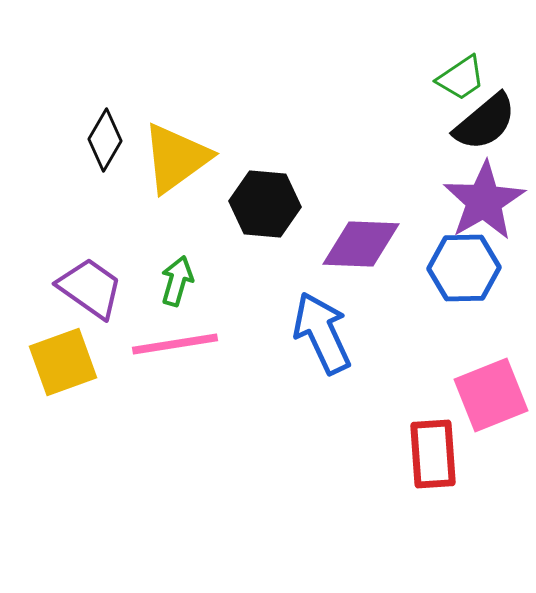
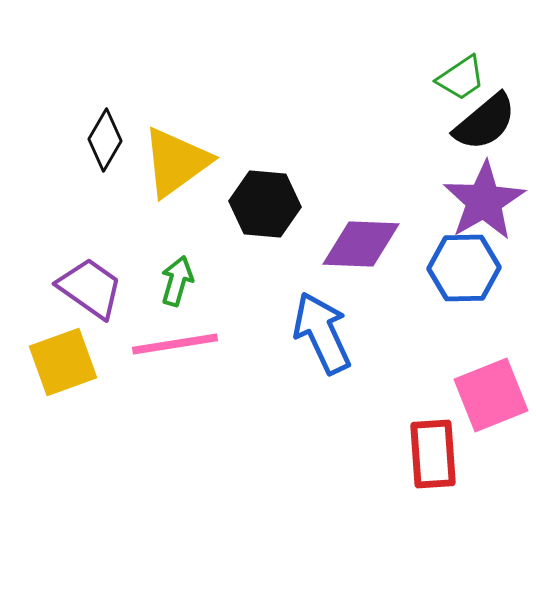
yellow triangle: moved 4 px down
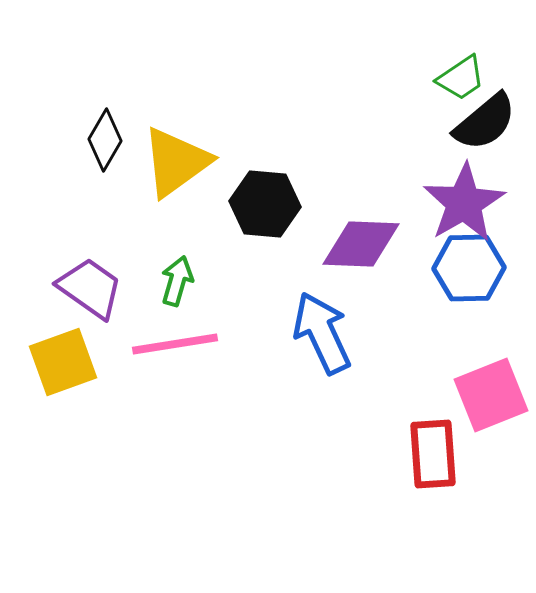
purple star: moved 20 px left, 2 px down
blue hexagon: moved 5 px right
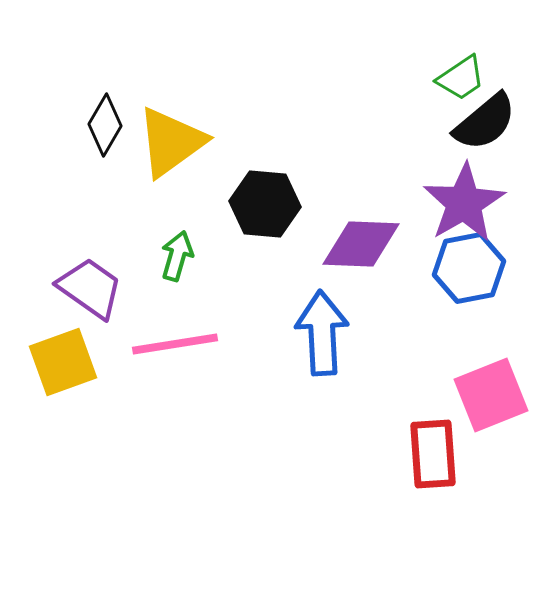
black diamond: moved 15 px up
yellow triangle: moved 5 px left, 20 px up
blue hexagon: rotated 10 degrees counterclockwise
green arrow: moved 25 px up
blue arrow: rotated 22 degrees clockwise
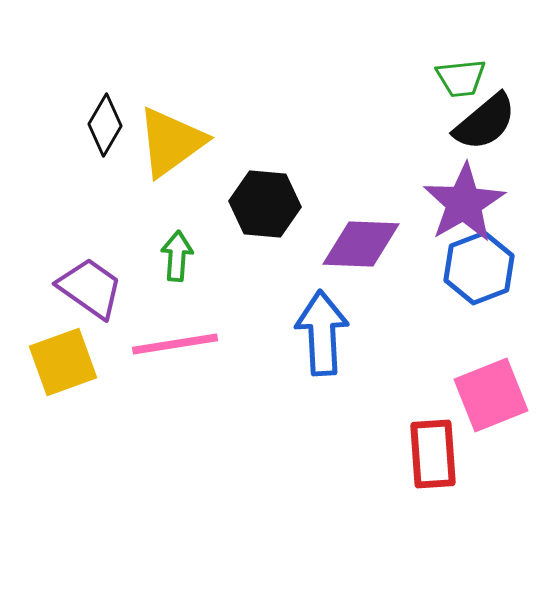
green trapezoid: rotated 28 degrees clockwise
green arrow: rotated 12 degrees counterclockwise
blue hexagon: moved 10 px right; rotated 10 degrees counterclockwise
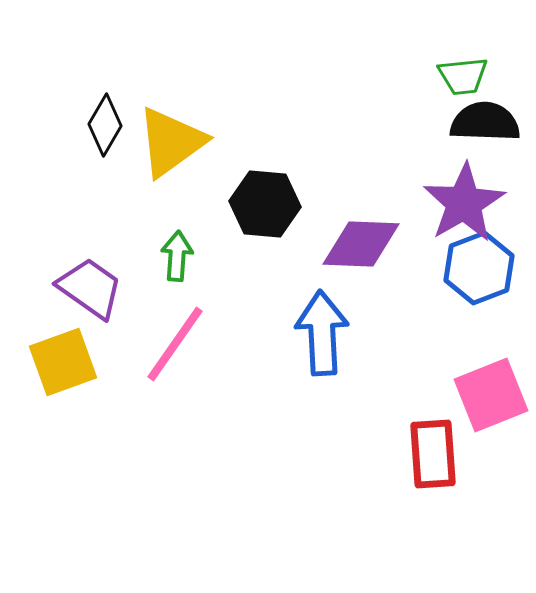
green trapezoid: moved 2 px right, 2 px up
black semicircle: rotated 138 degrees counterclockwise
pink line: rotated 46 degrees counterclockwise
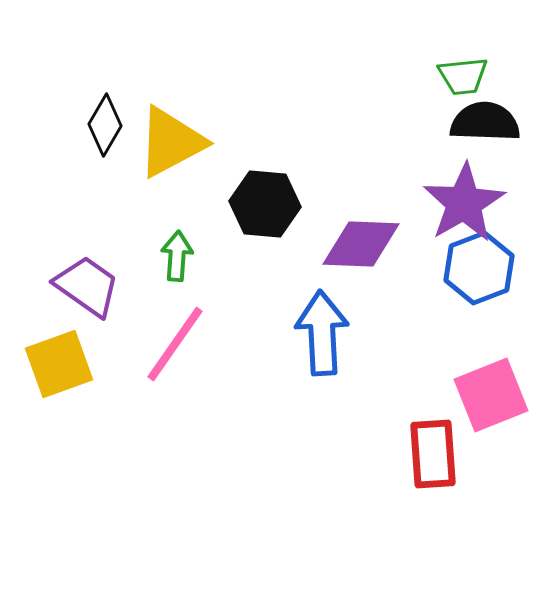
yellow triangle: rotated 8 degrees clockwise
purple trapezoid: moved 3 px left, 2 px up
yellow square: moved 4 px left, 2 px down
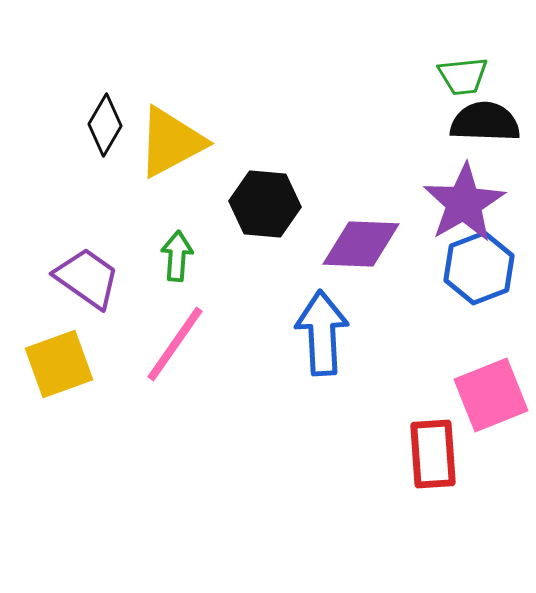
purple trapezoid: moved 8 px up
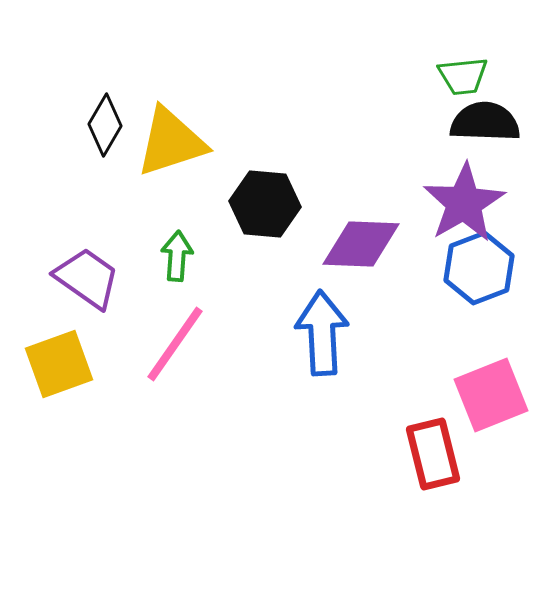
yellow triangle: rotated 10 degrees clockwise
red rectangle: rotated 10 degrees counterclockwise
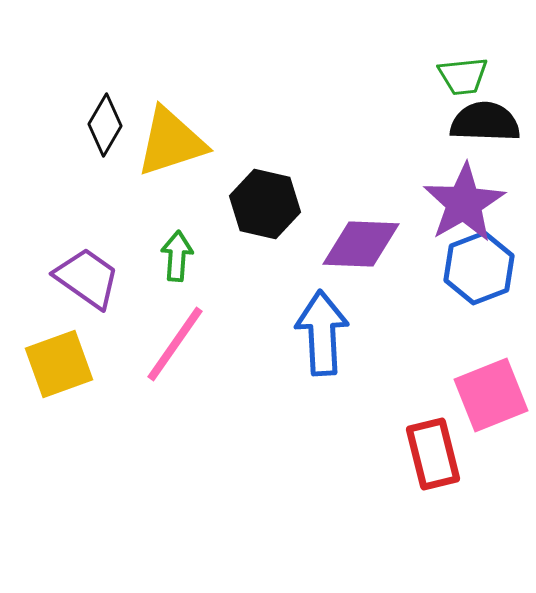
black hexagon: rotated 8 degrees clockwise
